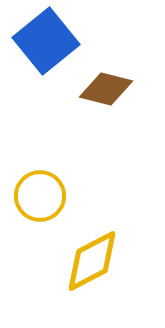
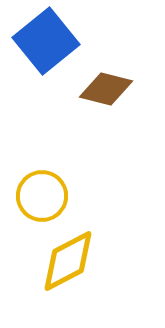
yellow circle: moved 2 px right
yellow diamond: moved 24 px left
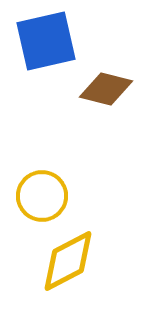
blue square: rotated 26 degrees clockwise
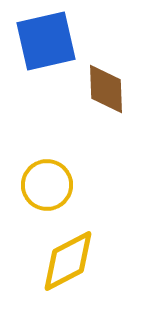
brown diamond: rotated 74 degrees clockwise
yellow circle: moved 5 px right, 11 px up
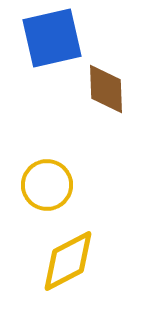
blue square: moved 6 px right, 3 px up
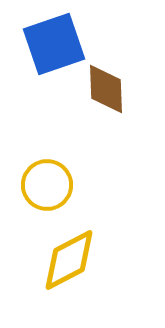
blue square: moved 2 px right, 6 px down; rotated 6 degrees counterclockwise
yellow diamond: moved 1 px right, 1 px up
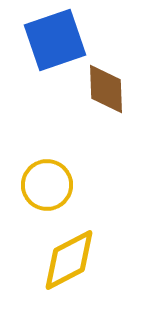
blue square: moved 1 px right, 4 px up
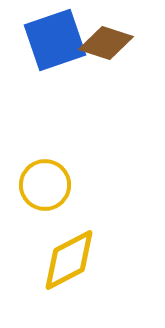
brown diamond: moved 46 px up; rotated 70 degrees counterclockwise
yellow circle: moved 2 px left
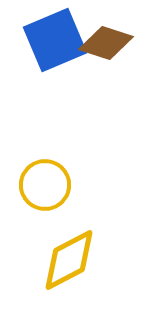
blue square: rotated 4 degrees counterclockwise
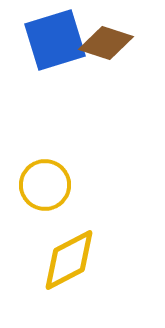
blue square: rotated 6 degrees clockwise
